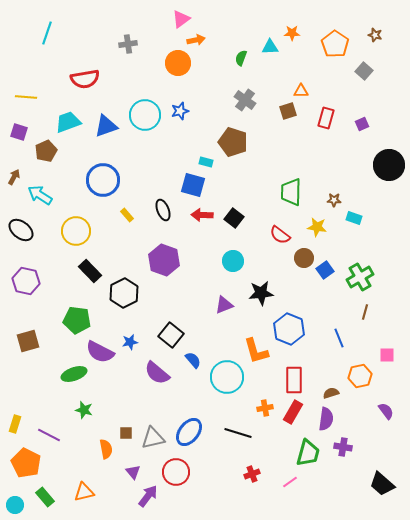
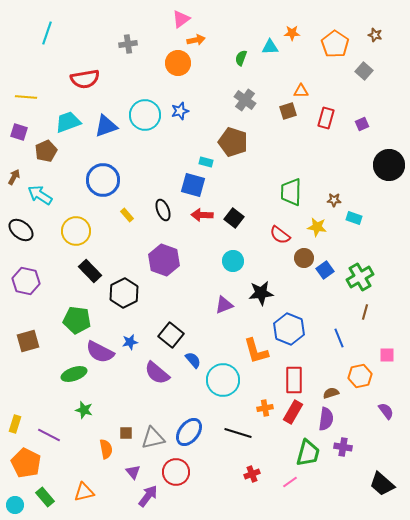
cyan circle at (227, 377): moved 4 px left, 3 px down
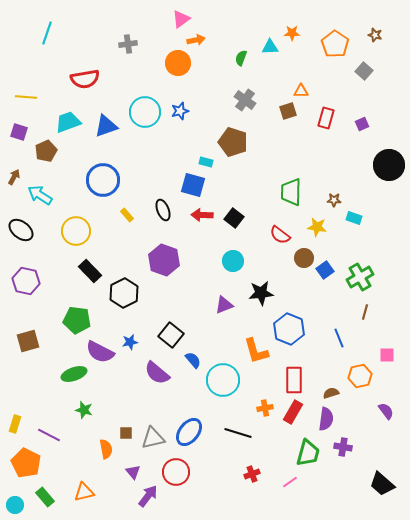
cyan circle at (145, 115): moved 3 px up
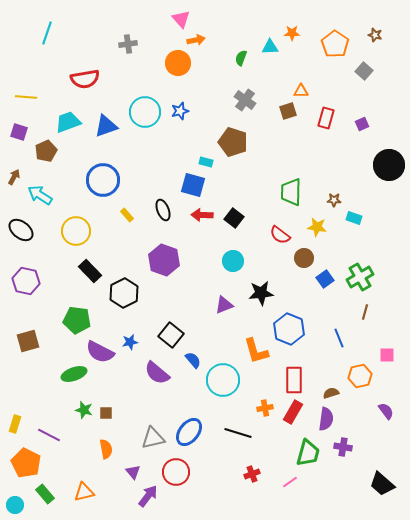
pink triangle at (181, 19): rotated 36 degrees counterclockwise
blue square at (325, 270): moved 9 px down
brown square at (126, 433): moved 20 px left, 20 px up
green rectangle at (45, 497): moved 3 px up
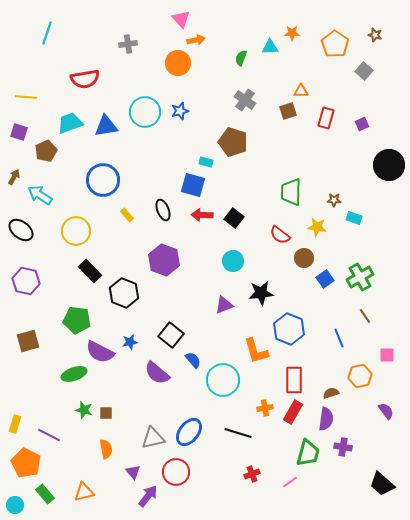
cyan trapezoid at (68, 122): moved 2 px right, 1 px down
blue triangle at (106, 126): rotated 10 degrees clockwise
black hexagon at (124, 293): rotated 12 degrees counterclockwise
brown line at (365, 312): moved 4 px down; rotated 49 degrees counterclockwise
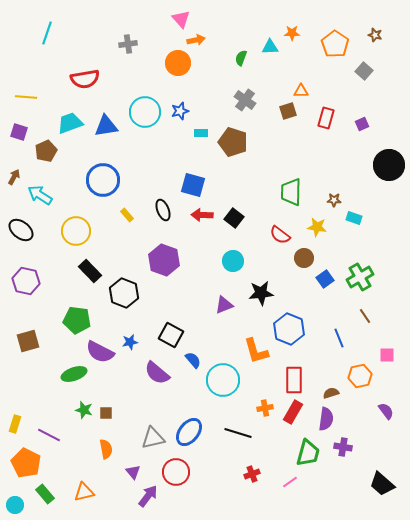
cyan rectangle at (206, 162): moved 5 px left, 29 px up; rotated 16 degrees counterclockwise
black square at (171, 335): rotated 10 degrees counterclockwise
